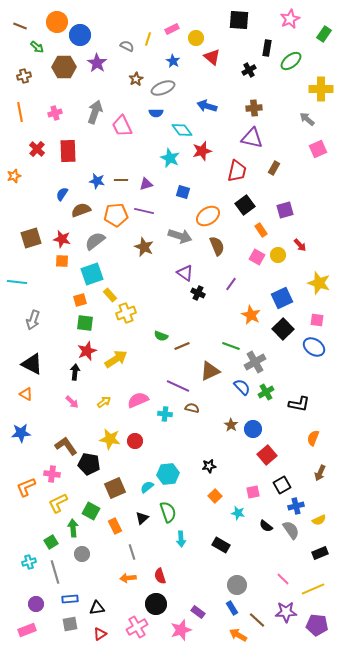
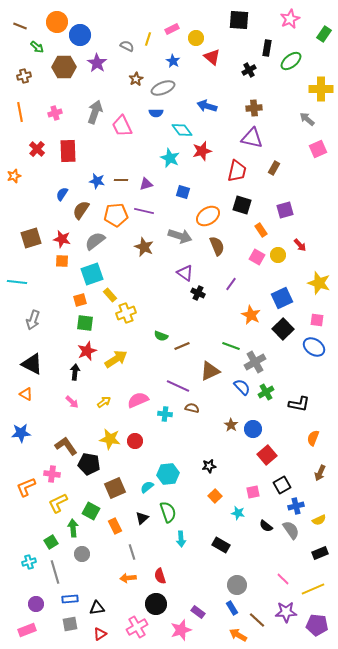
black square at (245, 205): moved 3 px left; rotated 36 degrees counterclockwise
brown semicircle at (81, 210): rotated 36 degrees counterclockwise
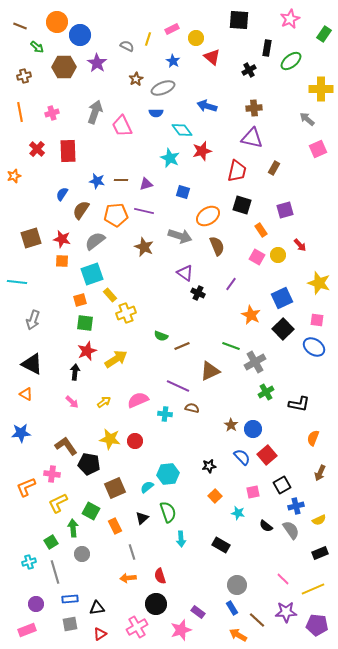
pink cross at (55, 113): moved 3 px left
blue semicircle at (242, 387): moved 70 px down
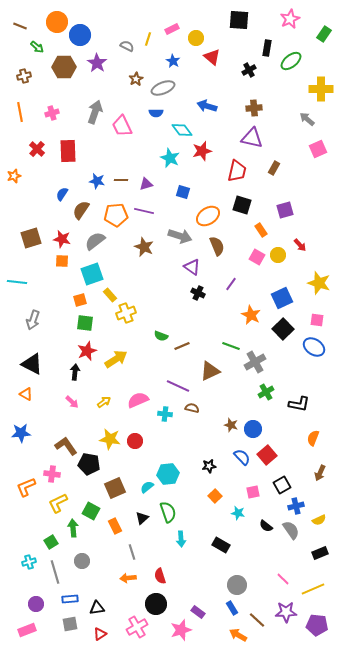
purple triangle at (185, 273): moved 7 px right, 6 px up
brown star at (231, 425): rotated 16 degrees counterclockwise
gray circle at (82, 554): moved 7 px down
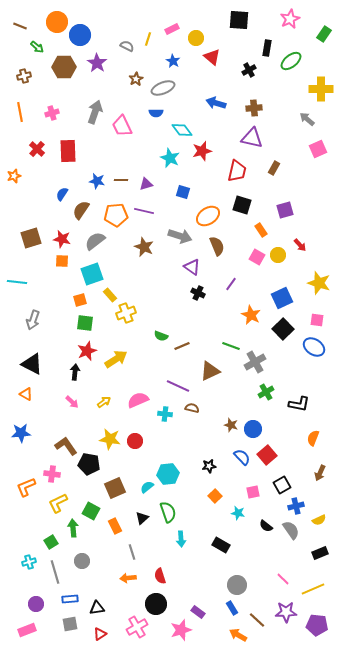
blue arrow at (207, 106): moved 9 px right, 3 px up
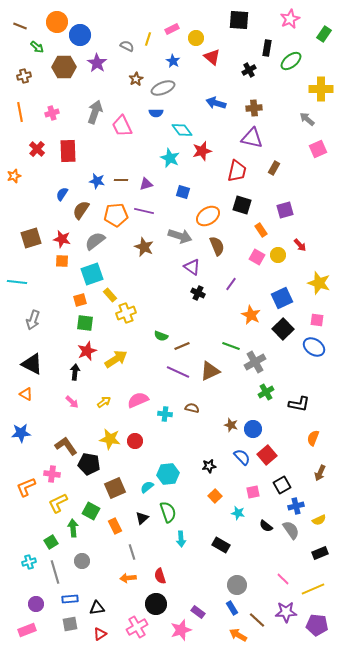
purple line at (178, 386): moved 14 px up
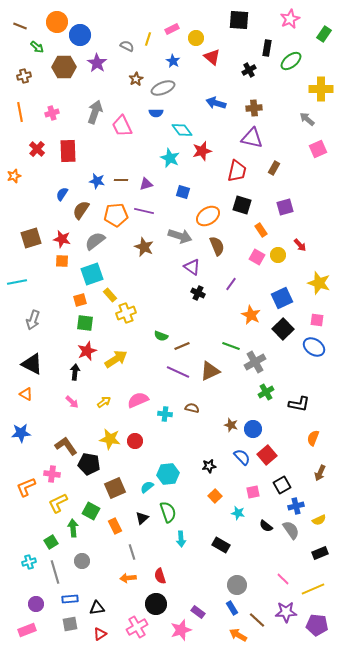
purple square at (285, 210): moved 3 px up
cyan line at (17, 282): rotated 18 degrees counterclockwise
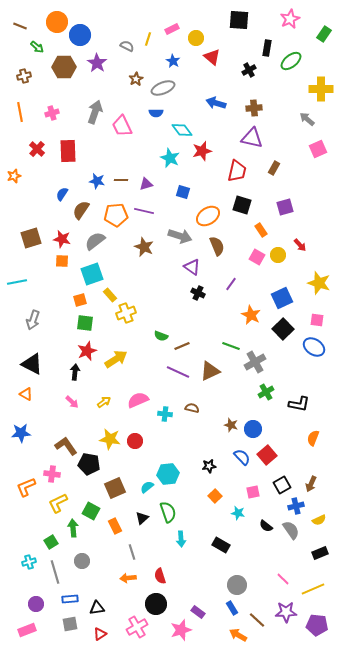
brown arrow at (320, 473): moved 9 px left, 11 px down
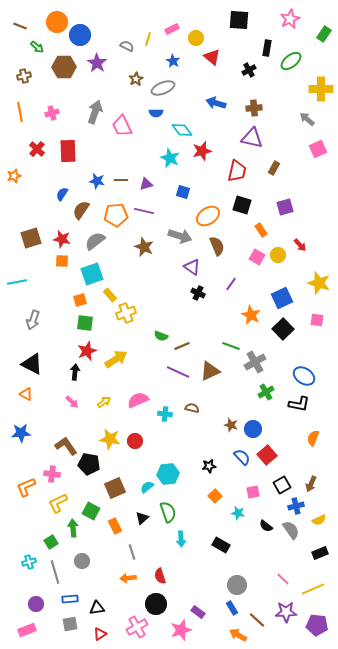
blue ellipse at (314, 347): moved 10 px left, 29 px down
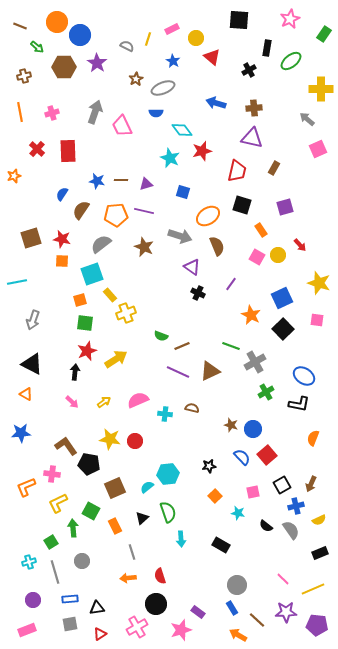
gray semicircle at (95, 241): moved 6 px right, 3 px down
purple circle at (36, 604): moved 3 px left, 4 px up
